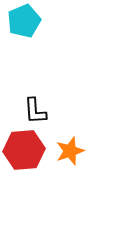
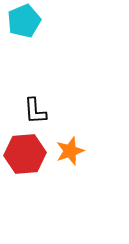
red hexagon: moved 1 px right, 4 px down
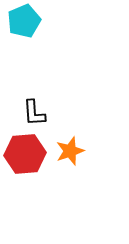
black L-shape: moved 1 px left, 2 px down
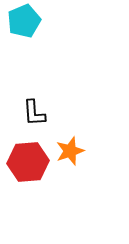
red hexagon: moved 3 px right, 8 px down
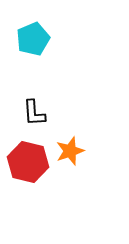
cyan pentagon: moved 9 px right, 18 px down
red hexagon: rotated 18 degrees clockwise
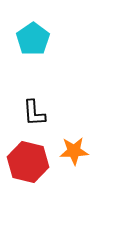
cyan pentagon: rotated 12 degrees counterclockwise
orange star: moved 4 px right; rotated 16 degrees clockwise
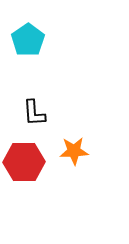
cyan pentagon: moved 5 px left, 1 px down
red hexagon: moved 4 px left; rotated 15 degrees counterclockwise
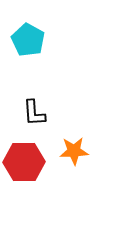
cyan pentagon: rotated 8 degrees counterclockwise
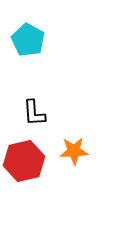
red hexagon: moved 1 px up; rotated 12 degrees counterclockwise
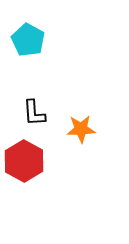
orange star: moved 7 px right, 22 px up
red hexagon: rotated 18 degrees counterclockwise
